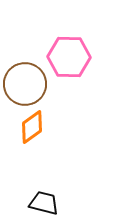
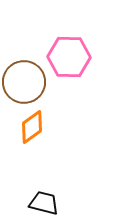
brown circle: moved 1 px left, 2 px up
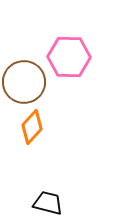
orange diamond: rotated 12 degrees counterclockwise
black trapezoid: moved 4 px right
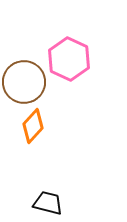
pink hexagon: moved 2 px down; rotated 24 degrees clockwise
orange diamond: moved 1 px right, 1 px up
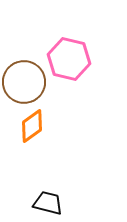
pink hexagon: rotated 12 degrees counterclockwise
orange diamond: moved 1 px left; rotated 12 degrees clockwise
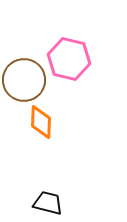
brown circle: moved 2 px up
orange diamond: moved 9 px right, 4 px up; rotated 52 degrees counterclockwise
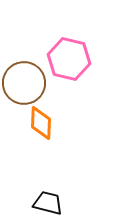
brown circle: moved 3 px down
orange diamond: moved 1 px down
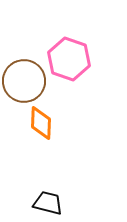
pink hexagon: rotated 6 degrees clockwise
brown circle: moved 2 px up
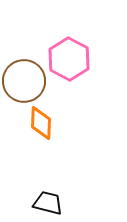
pink hexagon: rotated 9 degrees clockwise
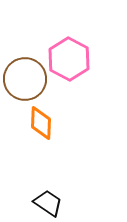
brown circle: moved 1 px right, 2 px up
black trapezoid: rotated 20 degrees clockwise
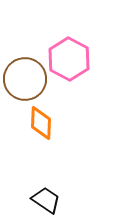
black trapezoid: moved 2 px left, 3 px up
